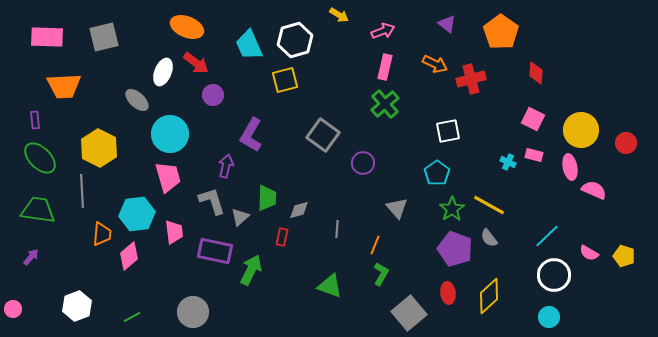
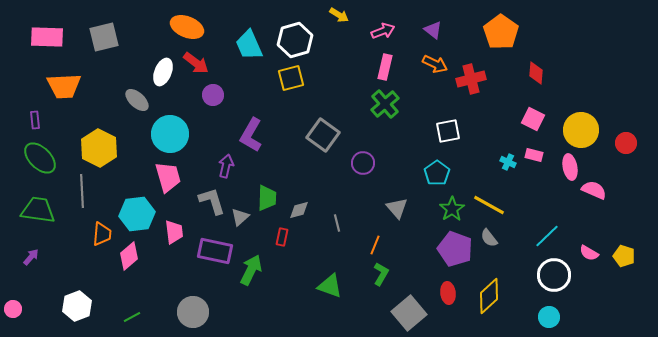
purple triangle at (447, 24): moved 14 px left, 6 px down
yellow square at (285, 80): moved 6 px right, 2 px up
gray line at (337, 229): moved 6 px up; rotated 18 degrees counterclockwise
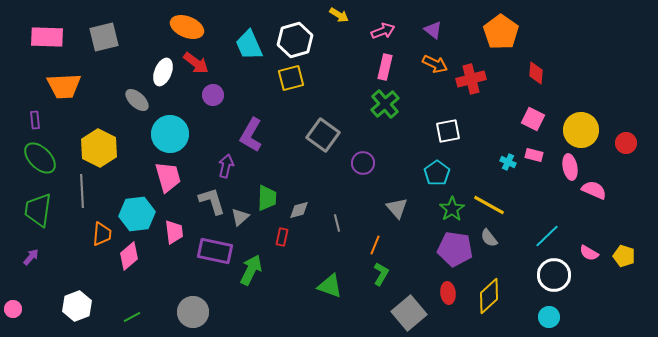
green trapezoid at (38, 210): rotated 90 degrees counterclockwise
purple pentagon at (455, 249): rotated 12 degrees counterclockwise
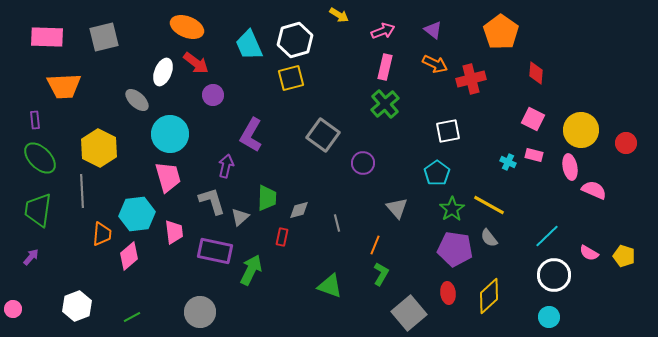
gray circle at (193, 312): moved 7 px right
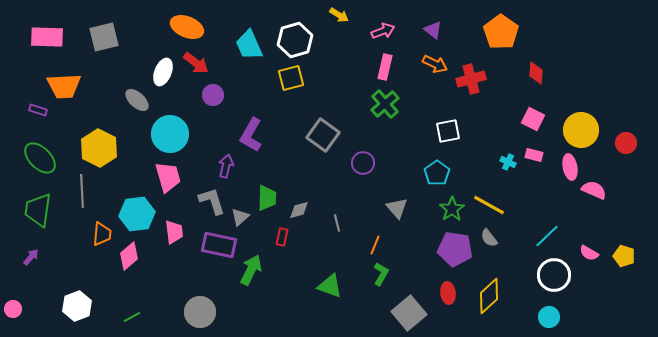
purple rectangle at (35, 120): moved 3 px right, 10 px up; rotated 66 degrees counterclockwise
purple rectangle at (215, 251): moved 4 px right, 6 px up
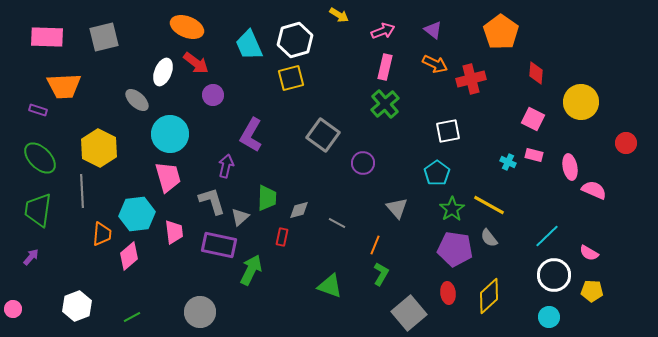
yellow circle at (581, 130): moved 28 px up
gray line at (337, 223): rotated 48 degrees counterclockwise
yellow pentagon at (624, 256): moved 32 px left, 35 px down; rotated 15 degrees counterclockwise
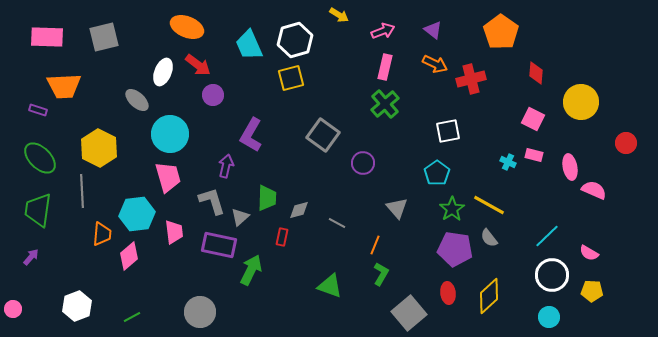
red arrow at (196, 63): moved 2 px right, 2 px down
white circle at (554, 275): moved 2 px left
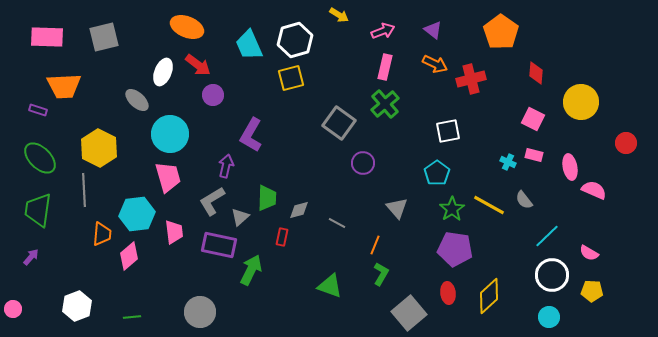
gray square at (323, 135): moved 16 px right, 12 px up
gray line at (82, 191): moved 2 px right, 1 px up
gray L-shape at (212, 201): rotated 104 degrees counterclockwise
gray semicircle at (489, 238): moved 35 px right, 38 px up
green line at (132, 317): rotated 24 degrees clockwise
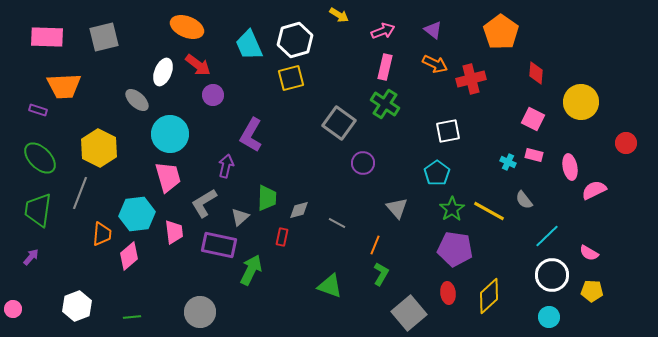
green cross at (385, 104): rotated 16 degrees counterclockwise
gray line at (84, 190): moved 4 px left, 3 px down; rotated 24 degrees clockwise
pink semicircle at (594, 190): rotated 50 degrees counterclockwise
gray L-shape at (212, 201): moved 8 px left, 2 px down
yellow line at (489, 205): moved 6 px down
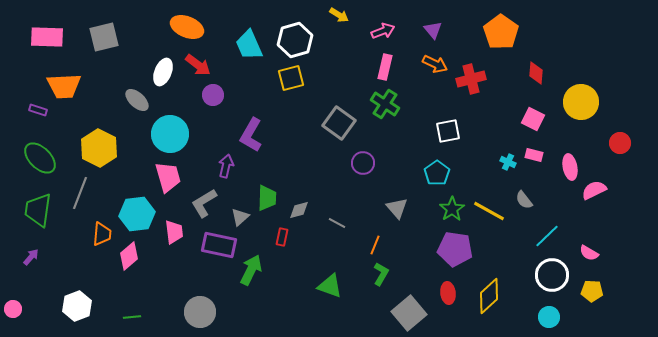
purple triangle at (433, 30): rotated 12 degrees clockwise
red circle at (626, 143): moved 6 px left
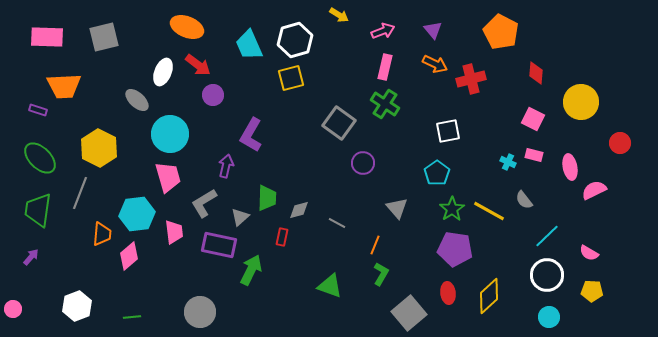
orange pentagon at (501, 32): rotated 8 degrees counterclockwise
white circle at (552, 275): moved 5 px left
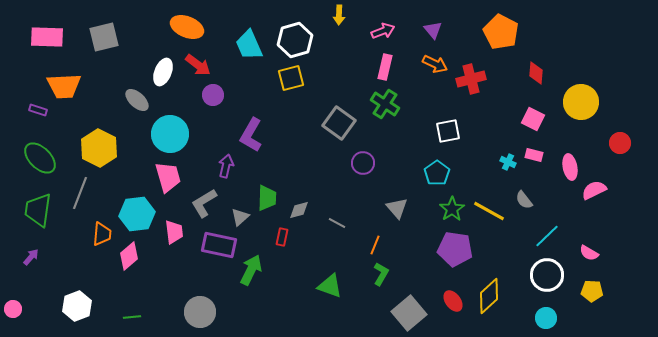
yellow arrow at (339, 15): rotated 60 degrees clockwise
red ellipse at (448, 293): moved 5 px right, 8 px down; rotated 30 degrees counterclockwise
cyan circle at (549, 317): moved 3 px left, 1 px down
